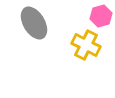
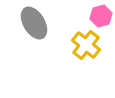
yellow cross: rotated 12 degrees clockwise
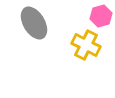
yellow cross: rotated 12 degrees counterclockwise
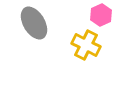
pink hexagon: moved 1 px up; rotated 10 degrees counterclockwise
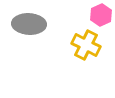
gray ellipse: moved 5 px left, 1 px down; rotated 56 degrees counterclockwise
